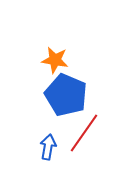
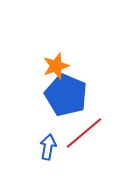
orange star: moved 1 px right, 6 px down; rotated 28 degrees counterclockwise
red line: rotated 15 degrees clockwise
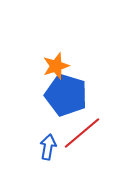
blue pentagon: rotated 6 degrees counterclockwise
red line: moved 2 px left
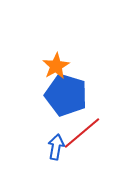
orange star: rotated 12 degrees counterclockwise
blue arrow: moved 8 px right
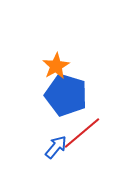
blue arrow: rotated 30 degrees clockwise
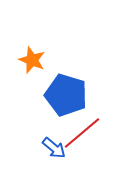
orange star: moved 24 px left, 6 px up; rotated 20 degrees counterclockwise
blue arrow: moved 2 px left, 1 px down; rotated 90 degrees clockwise
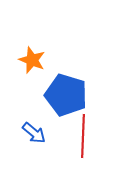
red line: moved 1 px right, 3 px down; rotated 48 degrees counterclockwise
blue arrow: moved 20 px left, 15 px up
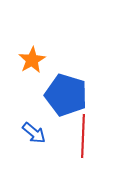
orange star: rotated 20 degrees clockwise
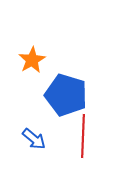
blue arrow: moved 6 px down
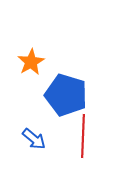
orange star: moved 1 px left, 2 px down
